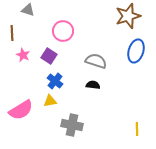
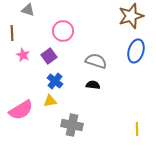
brown star: moved 3 px right
purple square: rotated 21 degrees clockwise
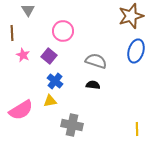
gray triangle: rotated 40 degrees clockwise
purple square: rotated 14 degrees counterclockwise
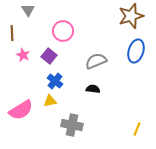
gray semicircle: rotated 40 degrees counterclockwise
black semicircle: moved 4 px down
yellow line: rotated 24 degrees clockwise
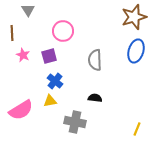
brown star: moved 3 px right, 1 px down
purple square: rotated 35 degrees clockwise
gray semicircle: moved 1 px left, 1 px up; rotated 70 degrees counterclockwise
black semicircle: moved 2 px right, 9 px down
gray cross: moved 3 px right, 3 px up
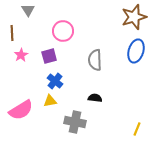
pink star: moved 2 px left; rotated 16 degrees clockwise
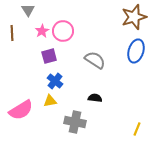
pink star: moved 21 px right, 24 px up
gray semicircle: rotated 125 degrees clockwise
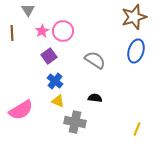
purple square: rotated 21 degrees counterclockwise
yellow triangle: moved 8 px right; rotated 32 degrees clockwise
